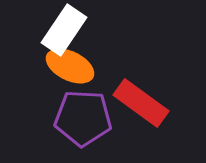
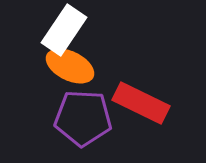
red rectangle: rotated 10 degrees counterclockwise
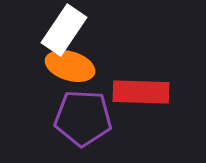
orange ellipse: rotated 9 degrees counterclockwise
red rectangle: moved 11 px up; rotated 24 degrees counterclockwise
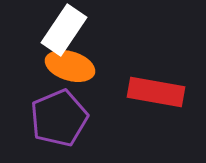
red rectangle: moved 15 px right; rotated 8 degrees clockwise
purple pentagon: moved 24 px left; rotated 26 degrees counterclockwise
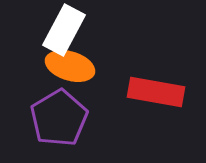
white rectangle: rotated 6 degrees counterclockwise
purple pentagon: rotated 8 degrees counterclockwise
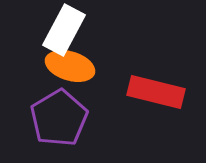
red rectangle: rotated 4 degrees clockwise
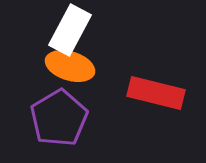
white rectangle: moved 6 px right
red rectangle: moved 1 px down
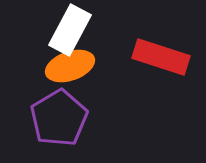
orange ellipse: rotated 36 degrees counterclockwise
red rectangle: moved 5 px right, 36 px up; rotated 4 degrees clockwise
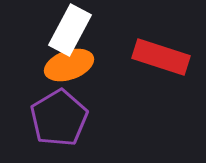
orange ellipse: moved 1 px left, 1 px up
